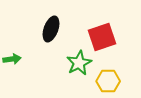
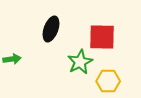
red square: rotated 20 degrees clockwise
green star: moved 1 px right, 1 px up
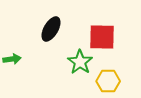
black ellipse: rotated 10 degrees clockwise
green star: rotated 10 degrees counterclockwise
